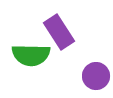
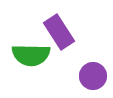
purple circle: moved 3 px left
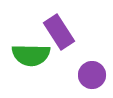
purple circle: moved 1 px left, 1 px up
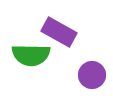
purple rectangle: rotated 28 degrees counterclockwise
